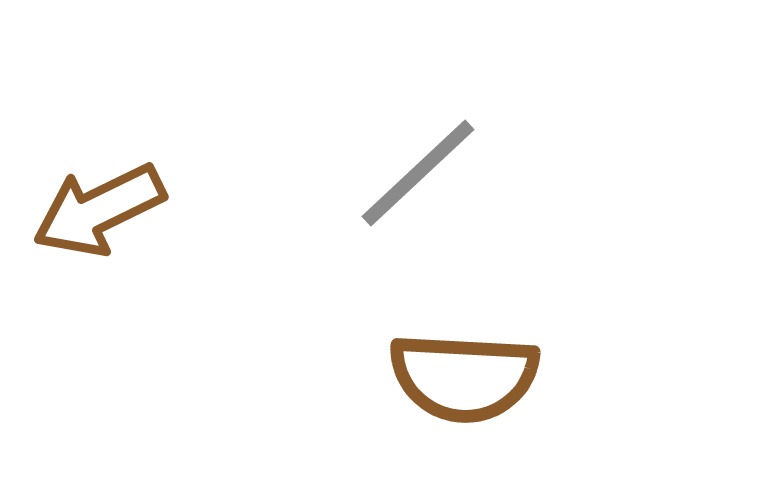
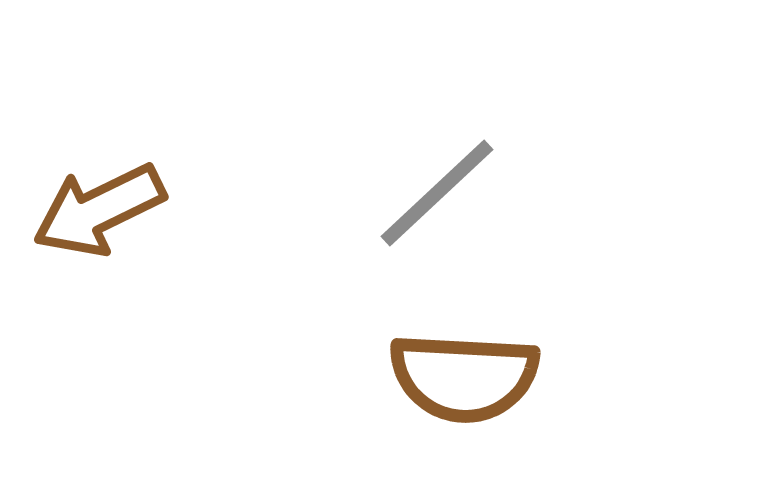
gray line: moved 19 px right, 20 px down
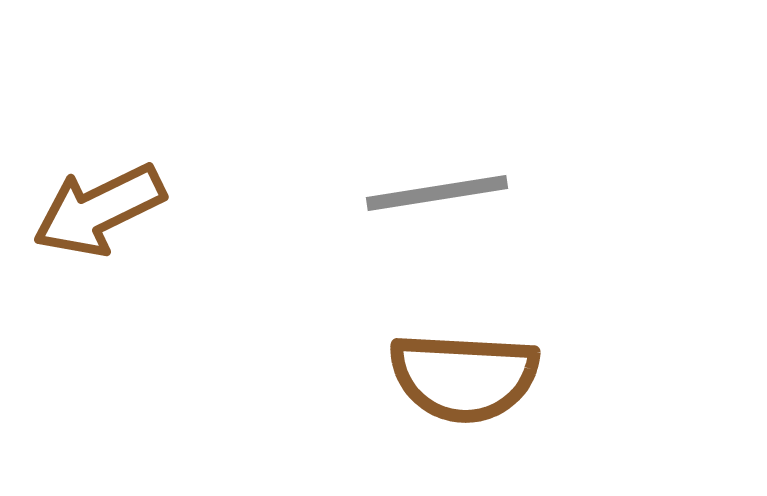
gray line: rotated 34 degrees clockwise
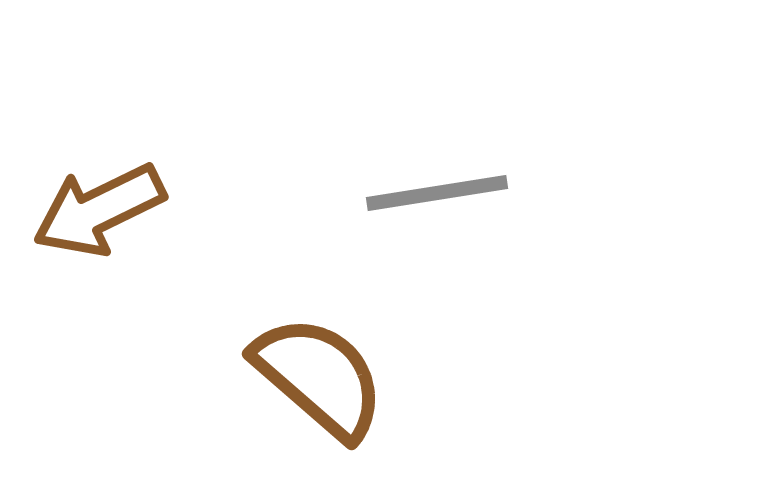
brown semicircle: moved 145 px left; rotated 142 degrees counterclockwise
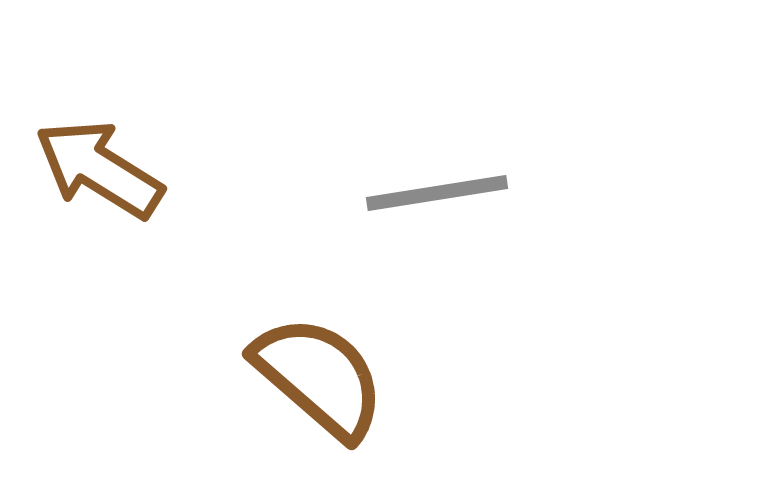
brown arrow: moved 41 px up; rotated 58 degrees clockwise
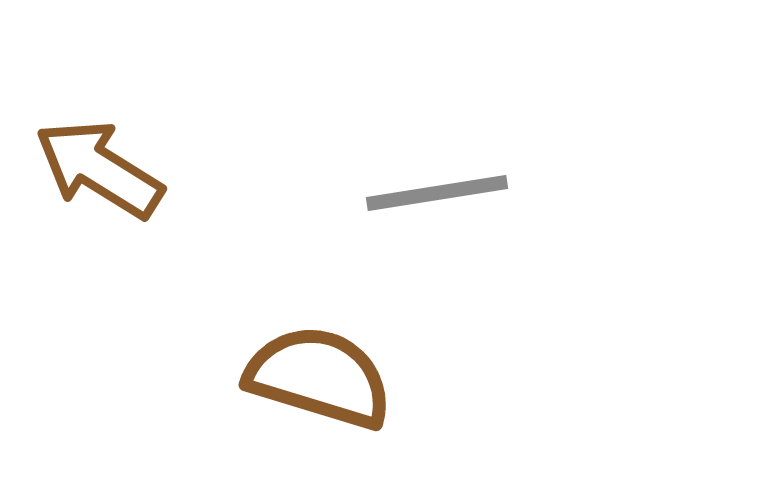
brown semicircle: rotated 24 degrees counterclockwise
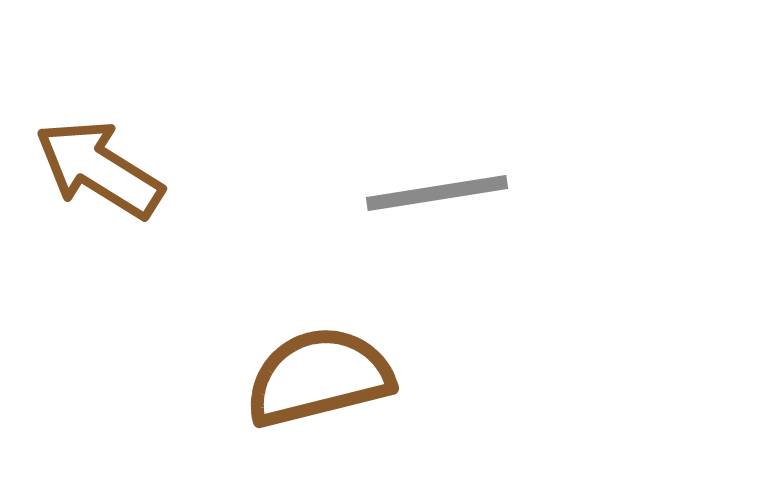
brown semicircle: rotated 31 degrees counterclockwise
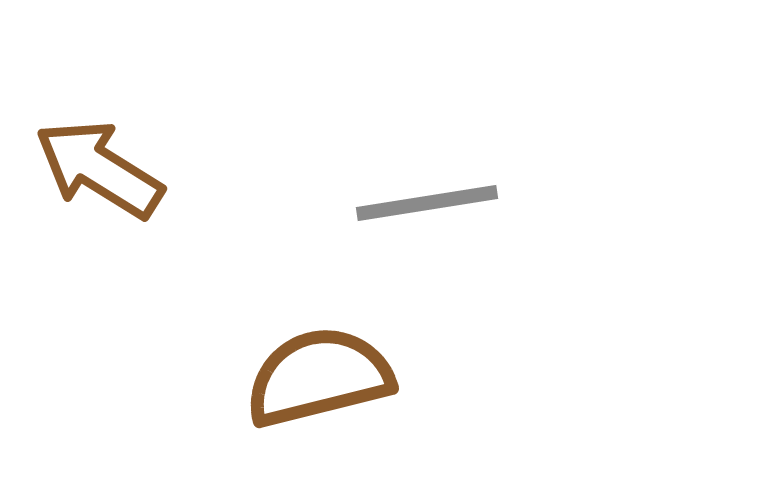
gray line: moved 10 px left, 10 px down
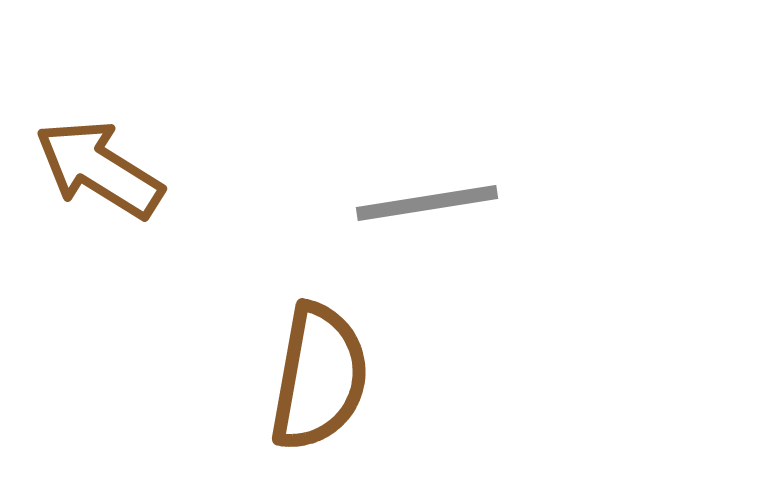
brown semicircle: rotated 114 degrees clockwise
